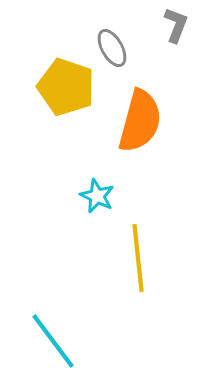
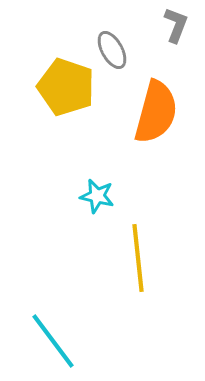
gray ellipse: moved 2 px down
orange semicircle: moved 16 px right, 9 px up
cyan star: rotated 12 degrees counterclockwise
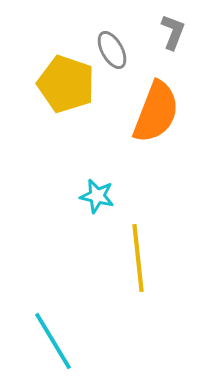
gray L-shape: moved 3 px left, 7 px down
yellow pentagon: moved 3 px up
orange semicircle: rotated 6 degrees clockwise
cyan line: rotated 6 degrees clockwise
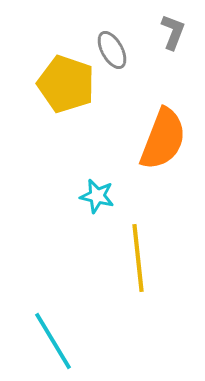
orange semicircle: moved 7 px right, 27 px down
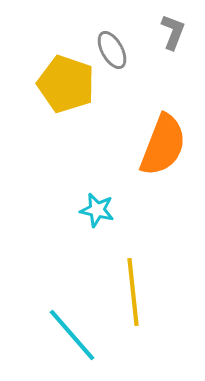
orange semicircle: moved 6 px down
cyan star: moved 14 px down
yellow line: moved 5 px left, 34 px down
cyan line: moved 19 px right, 6 px up; rotated 10 degrees counterclockwise
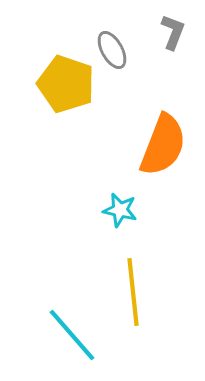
cyan star: moved 23 px right
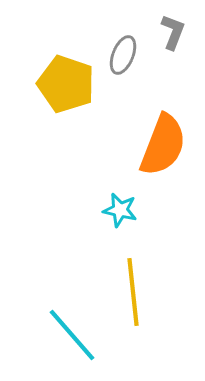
gray ellipse: moved 11 px right, 5 px down; rotated 51 degrees clockwise
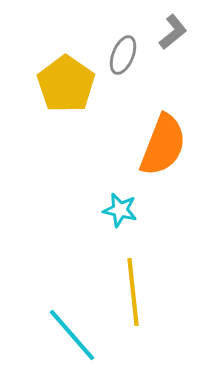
gray L-shape: rotated 30 degrees clockwise
yellow pentagon: rotated 16 degrees clockwise
